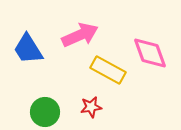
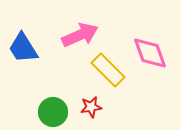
blue trapezoid: moved 5 px left, 1 px up
yellow rectangle: rotated 16 degrees clockwise
green circle: moved 8 px right
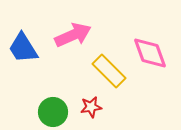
pink arrow: moved 7 px left
yellow rectangle: moved 1 px right, 1 px down
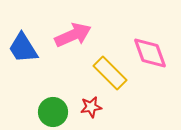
yellow rectangle: moved 1 px right, 2 px down
